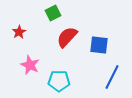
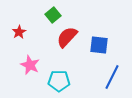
green square: moved 2 px down; rotated 14 degrees counterclockwise
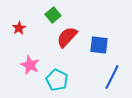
red star: moved 4 px up
cyan pentagon: moved 2 px left, 1 px up; rotated 25 degrees clockwise
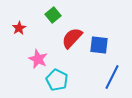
red semicircle: moved 5 px right, 1 px down
pink star: moved 8 px right, 6 px up
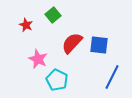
red star: moved 7 px right, 3 px up; rotated 16 degrees counterclockwise
red semicircle: moved 5 px down
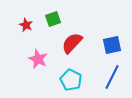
green square: moved 4 px down; rotated 21 degrees clockwise
blue square: moved 13 px right; rotated 18 degrees counterclockwise
cyan pentagon: moved 14 px right
